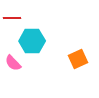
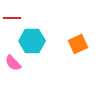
orange square: moved 15 px up
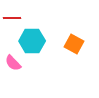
orange square: moved 4 px left; rotated 36 degrees counterclockwise
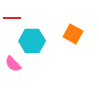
orange square: moved 1 px left, 10 px up
pink semicircle: moved 1 px down
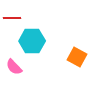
orange square: moved 4 px right, 23 px down
pink semicircle: moved 1 px right, 3 px down
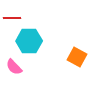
cyan hexagon: moved 3 px left
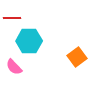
orange square: rotated 24 degrees clockwise
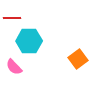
orange square: moved 1 px right, 2 px down
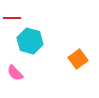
cyan hexagon: moved 1 px right; rotated 15 degrees clockwise
pink semicircle: moved 1 px right, 6 px down
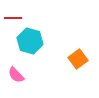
red line: moved 1 px right
pink semicircle: moved 1 px right, 2 px down
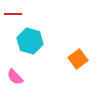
red line: moved 4 px up
pink semicircle: moved 1 px left, 2 px down
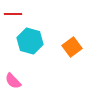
orange square: moved 6 px left, 12 px up
pink semicircle: moved 2 px left, 4 px down
